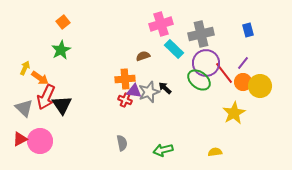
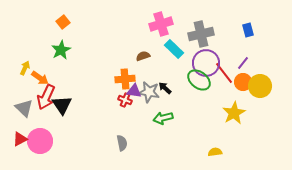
gray star: rotated 30 degrees clockwise
green arrow: moved 32 px up
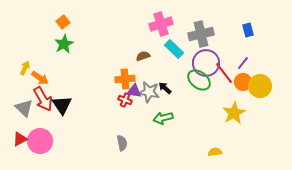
green star: moved 3 px right, 6 px up
red arrow: moved 3 px left, 2 px down; rotated 55 degrees counterclockwise
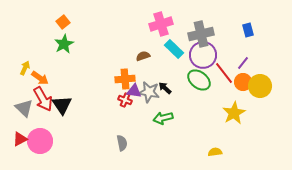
purple circle: moved 3 px left, 8 px up
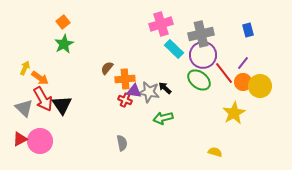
brown semicircle: moved 36 px left, 12 px down; rotated 32 degrees counterclockwise
yellow semicircle: rotated 24 degrees clockwise
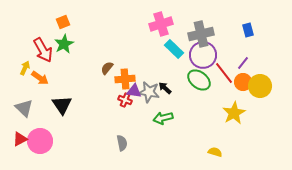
orange square: rotated 16 degrees clockwise
red arrow: moved 49 px up
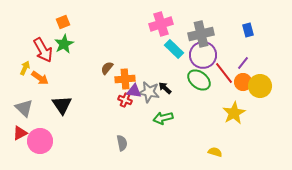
red triangle: moved 6 px up
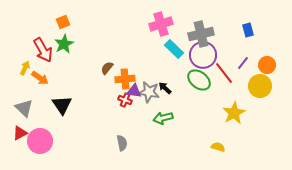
orange circle: moved 24 px right, 17 px up
yellow semicircle: moved 3 px right, 5 px up
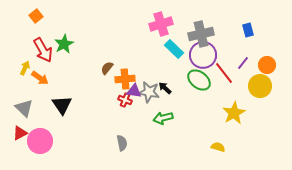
orange square: moved 27 px left, 6 px up; rotated 16 degrees counterclockwise
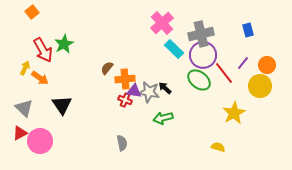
orange square: moved 4 px left, 4 px up
pink cross: moved 1 px right, 1 px up; rotated 25 degrees counterclockwise
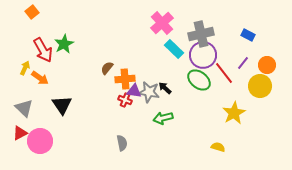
blue rectangle: moved 5 px down; rotated 48 degrees counterclockwise
